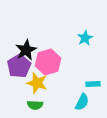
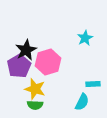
yellow star: moved 2 px left, 6 px down
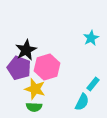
cyan star: moved 6 px right
pink hexagon: moved 1 px left, 5 px down
purple pentagon: moved 2 px down; rotated 20 degrees counterclockwise
cyan rectangle: rotated 48 degrees counterclockwise
green semicircle: moved 1 px left, 2 px down
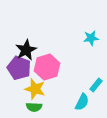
cyan star: rotated 21 degrees clockwise
cyan rectangle: moved 3 px right, 1 px down
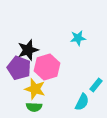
cyan star: moved 13 px left
black star: moved 2 px right; rotated 10 degrees clockwise
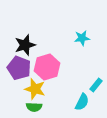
cyan star: moved 4 px right
black star: moved 3 px left, 5 px up
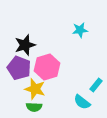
cyan star: moved 2 px left, 8 px up
cyan semicircle: rotated 102 degrees clockwise
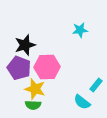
pink hexagon: rotated 15 degrees clockwise
green semicircle: moved 1 px left, 2 px up
